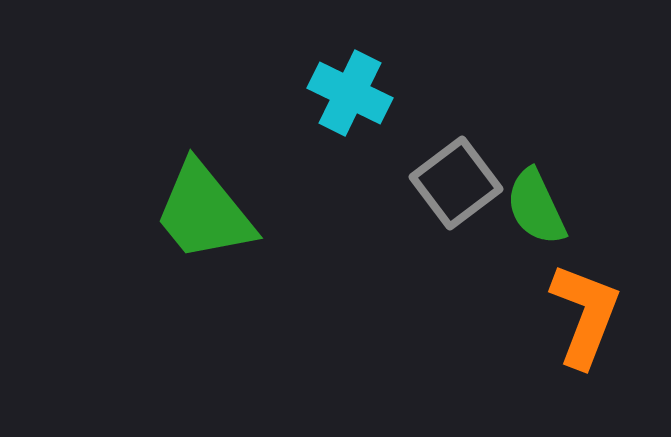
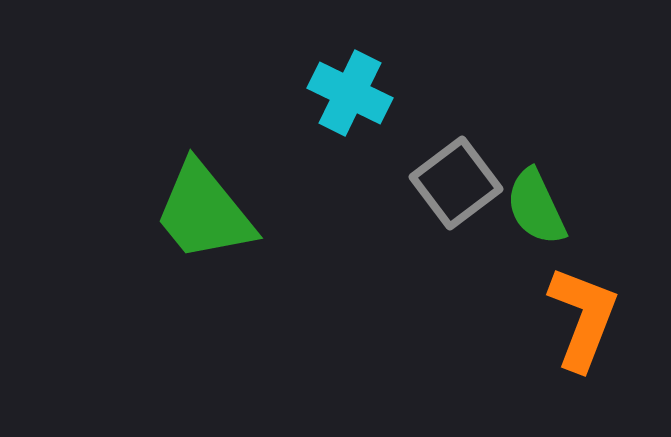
orange L-shape: moved 2 px left, 3 px down
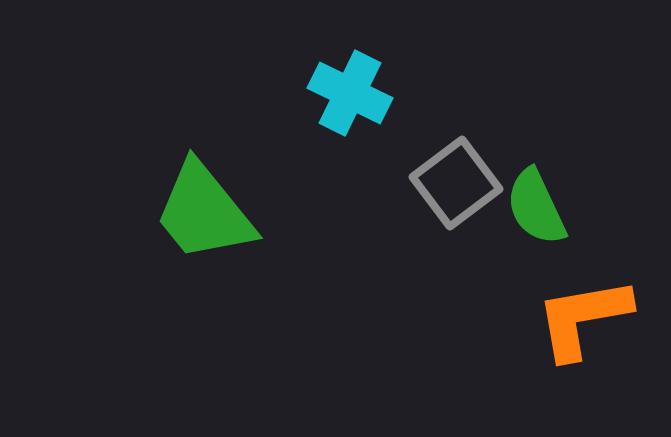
orange L-shape: rotated 121 degrees counterclockwise
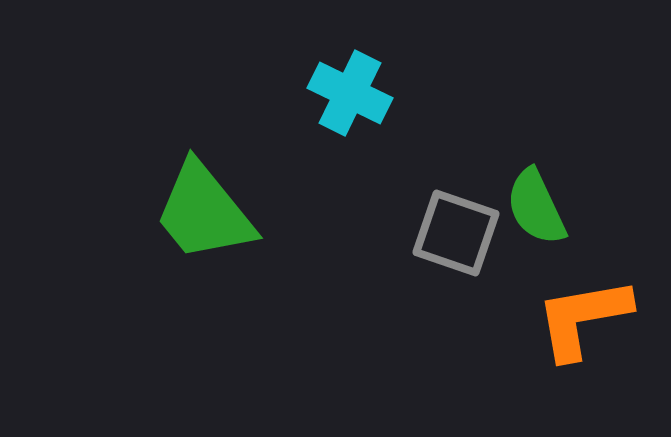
gray square: moved 50 px down; rotated 34 degrees counterclockwise
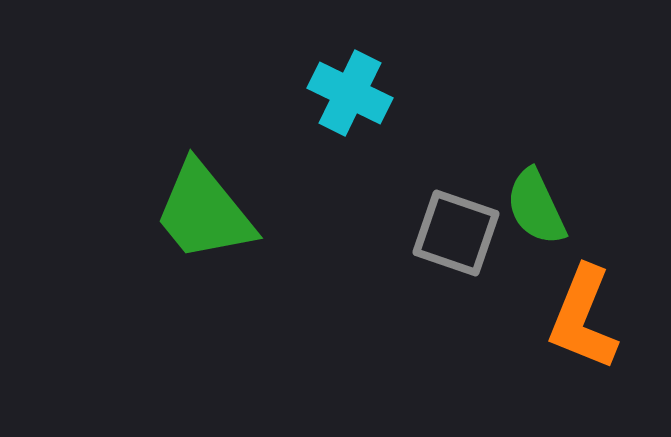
orange L-shape: rotated 58 degrees counterclockwise
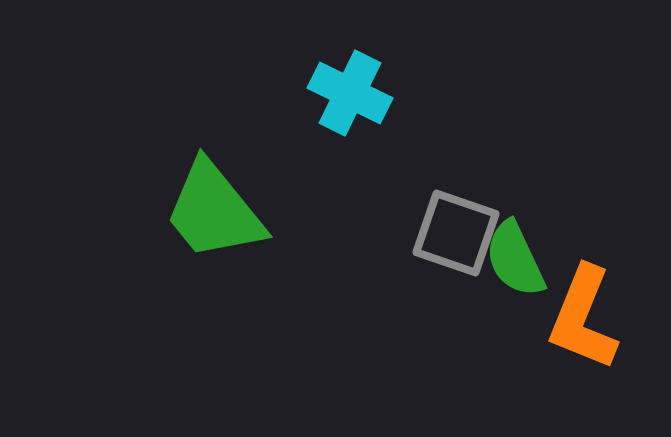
green semicircle: moved 21 px left, 52 px down
green trapezoid: moved 10 px right, 1 px up
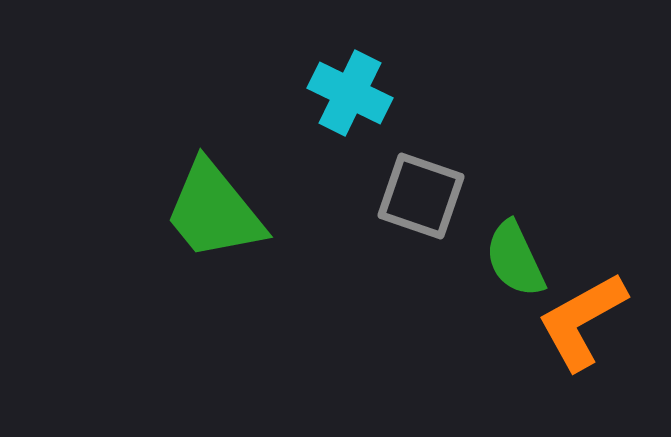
gray square: moved 35 px left, 37 px up
orange L-shape: moved 1 px left, 3 px down; rotated 39 degrees clockwise
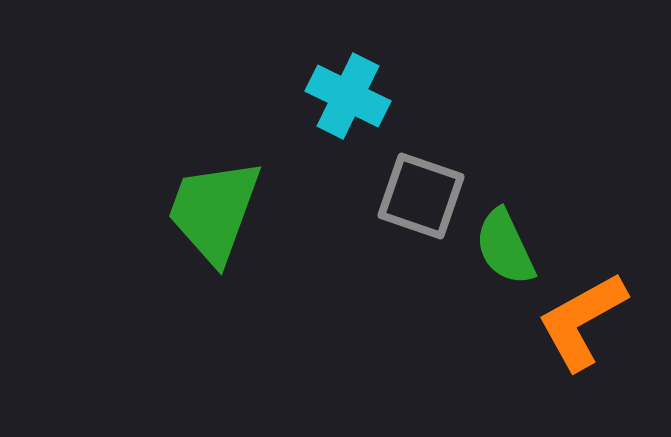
cyan cross: moved 2 px left, 3 px down
green trapezoid: rotated 59 degrees clockwise
green semicircle: moved 10 px left, 12 px up
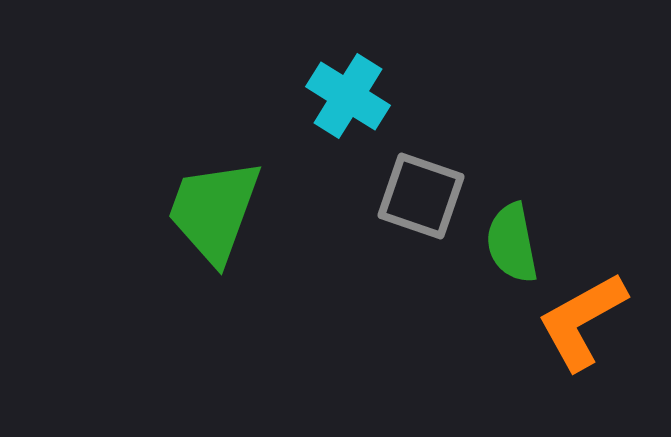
cyan cross: rotated 6 degrees clockwise
green semicircle: moved 7 px right, 4 px up; rotated 14 degrees clockwise
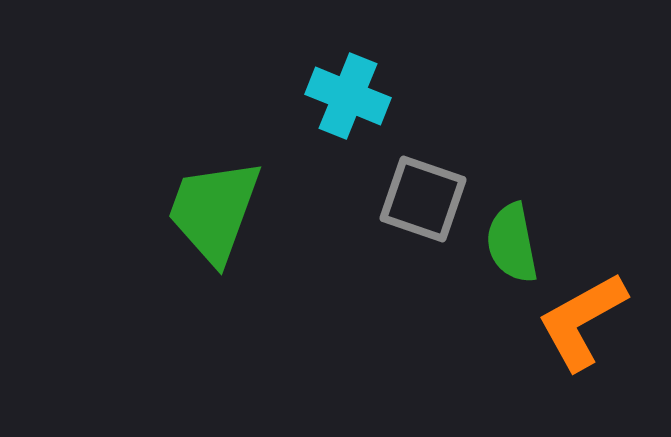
cyan cross: rotated 10 degrees counterclockwise
gray square: moved 2 px right, 3 px down
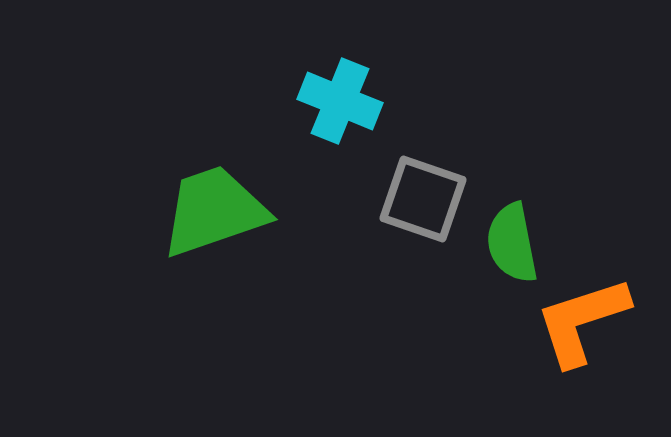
cyan cross: moved 8 px left, 5 px down
green trapezoid: rotated 51 degrees clockwise
orange L-shape: rotated 11 degrees clockwise
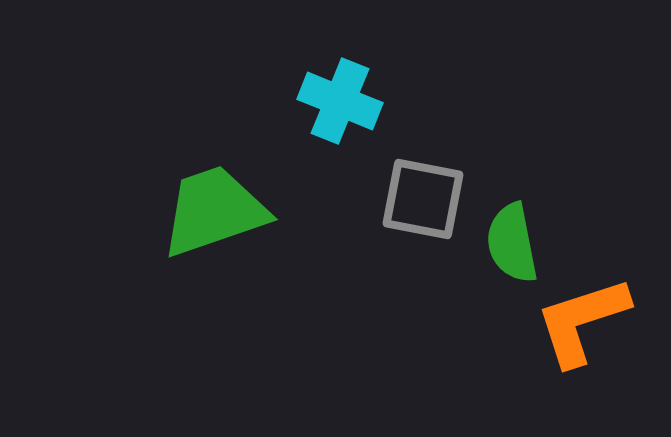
gray square: rotated 8 degrees counterclockwise
